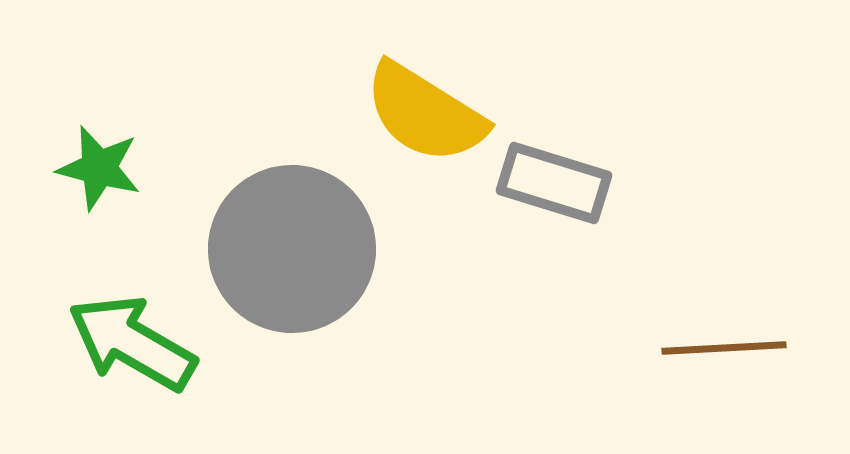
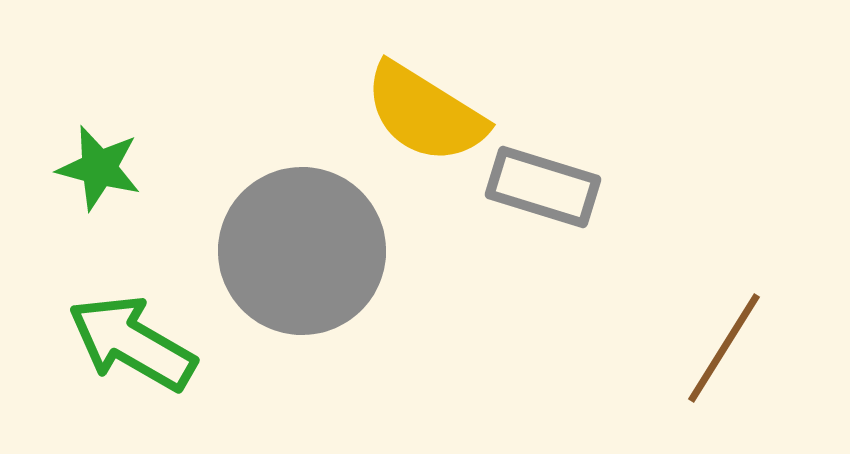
gray rectangle: moved 11 px left, 4 px down
gray circle: moved 10 px right, 2 px down
brown line: rotated 55 degrees counterclockwise
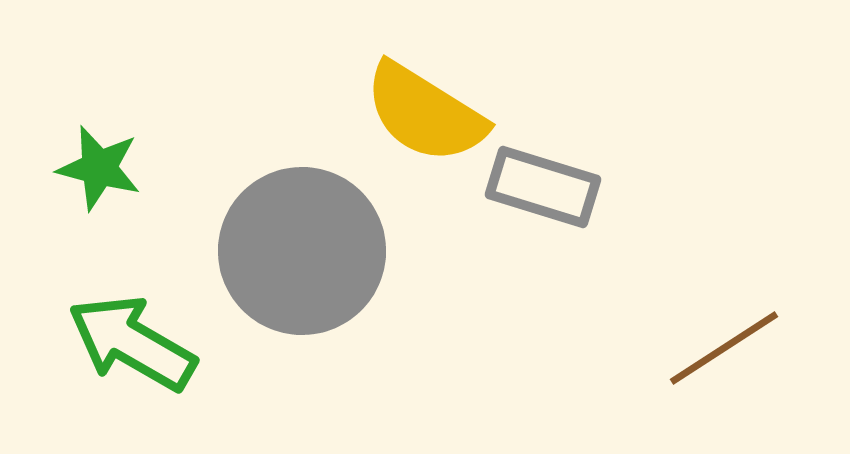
brown line: rotated 25 degrees clockwise
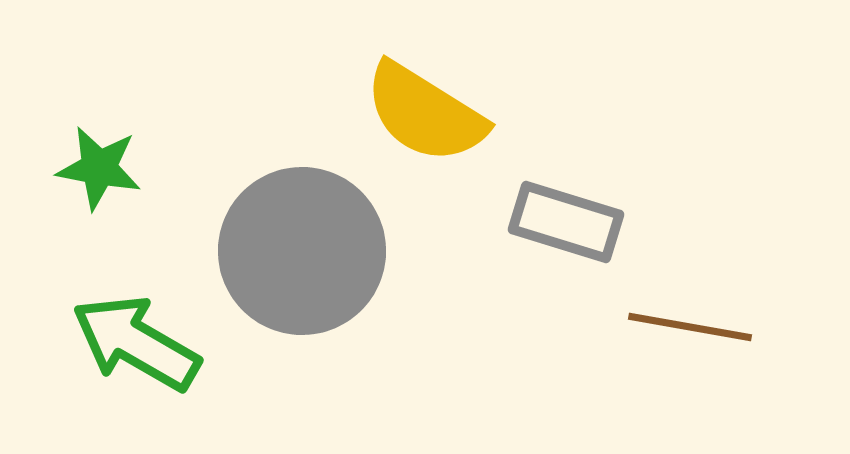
green star: rotated 4 degrees counterclockwise
gray rectangle: moved 23 px right, 35 px down
green arrow: moved 4 px right
brown line: moved 34 px left, 21 px up; rotated 43 degrees clockwise
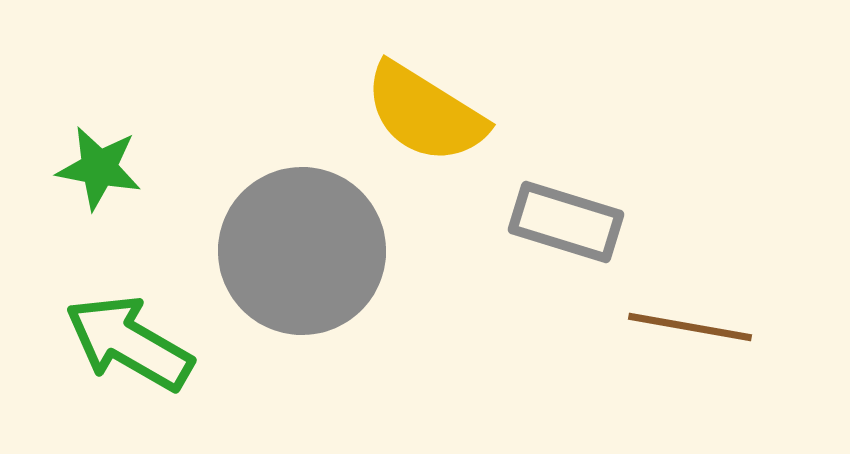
green arrow: moved 7 px left
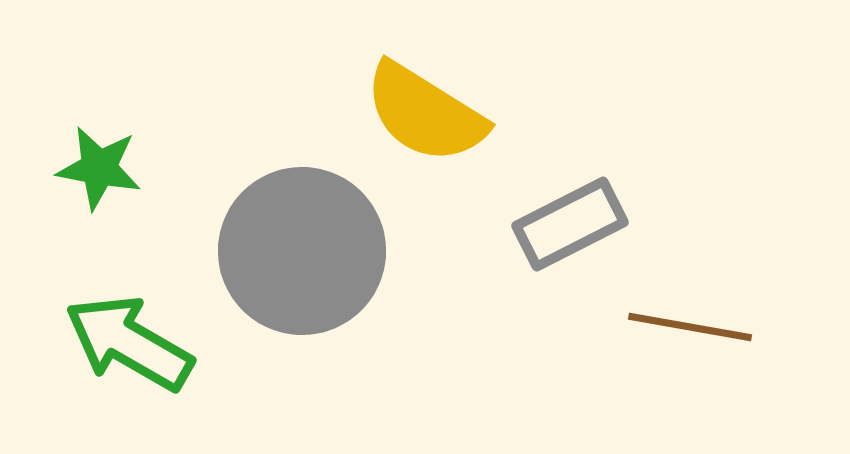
gray rectangle: moved 4 px right, 2 px down; rotated 44 degrees counterclockwise
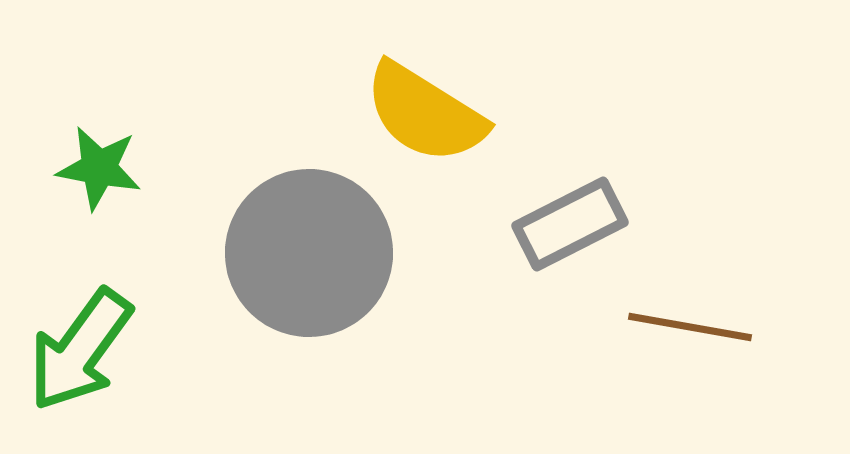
gray circle: moved 7 px right, 2 px down
green arrow: moved 49 px left, 7 px down; rotated 84 degrees counterclockwise
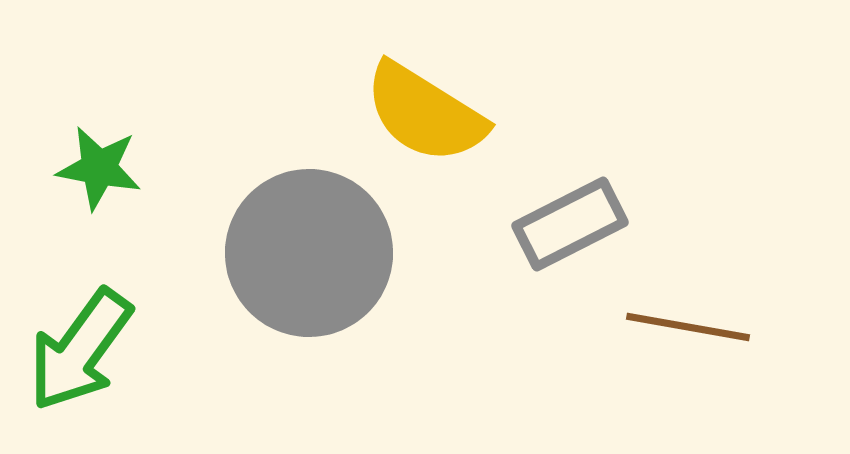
brown line: moved 2 px left
